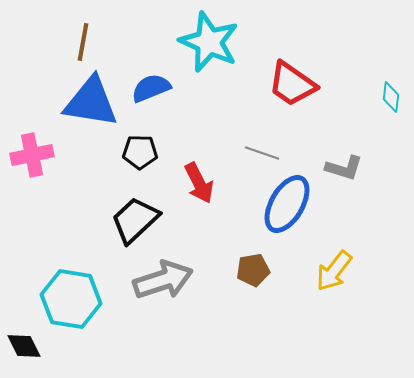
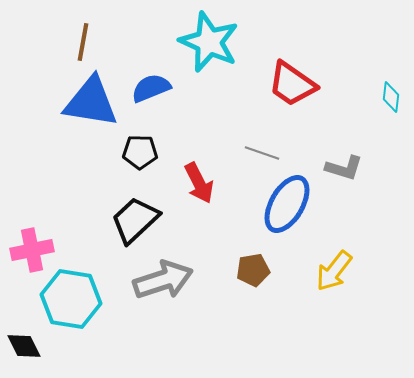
pink cross: moved 95 px down
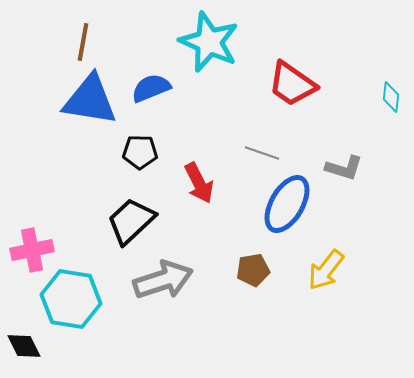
blue triangle: moved 1 px left, 2 px up
black trapezoid: moved 4 px left, 1 px down
yellow arrow: moved 8 px left, 1 px up
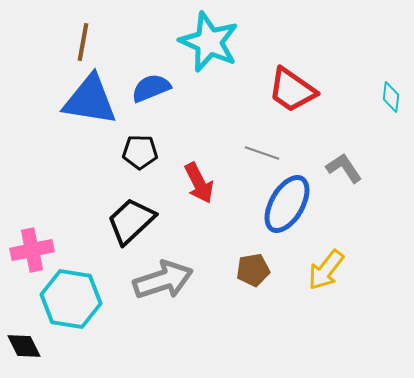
red trapezoid: moved 6 px down
gray L-shape: rotated 141 degrees counterclockwise
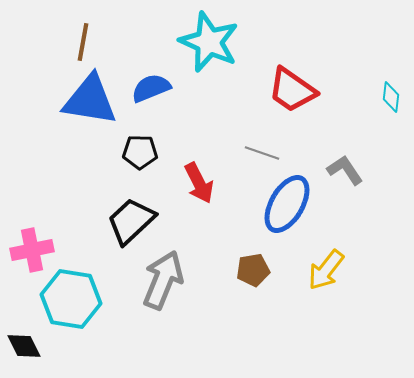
gray L-shape: moved 1 px right, 2 px down
gray arrow: rotated 50 degrees counterclockwise
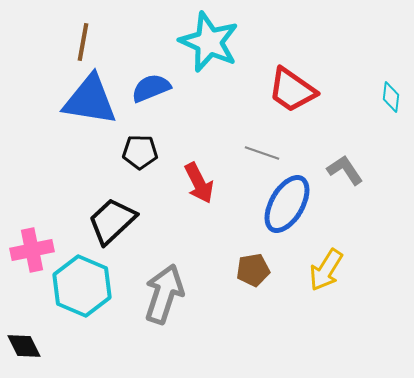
black trapezoid: moved 19 px left
yellow arrow: rotated 6 degrees counterclockwise
gray arrow: moved 1 px right, 14 px down; rotated 4 degrees counterclockwise
cyan hexagon: moved 11 px right, 13 px up; rotated 14 degrees clockwise
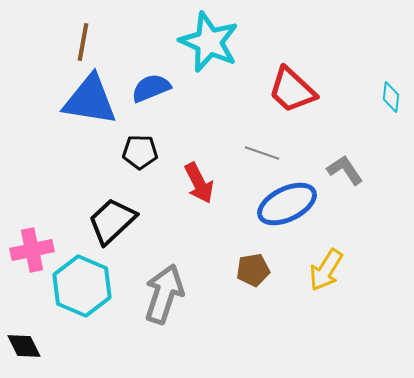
red trapezoid: rotated 8 degrees clockwise
blue ellipse: rotated 34 degrees clockwise
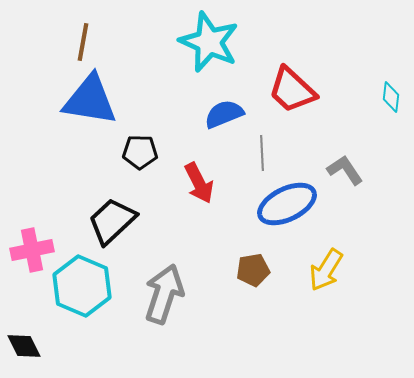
blue semicircle: moved 73 px right, 26 px down
gray line: rotated 68 degrees clockwise
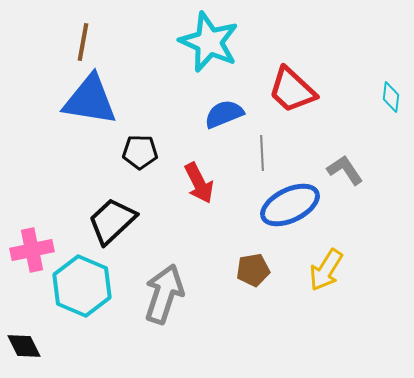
blue ellipse: moved 3 px right, 1 px down
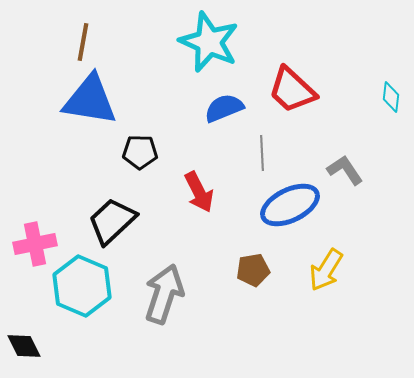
blue semicircle: moved 6 px up
red arrow: moved 9 px down
pink cross: moved 3 px right, 6 px up
